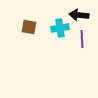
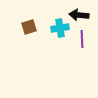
brown square: rotated 28 degrees counterclockwise
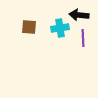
brown square: rotated 21 degrees clockwise
purple line: moved 1 px right, 1 px up
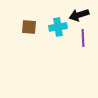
black arrow: rotated 24 degrees counterclockwise
cyan cross: moved 2 px left, 1 px up
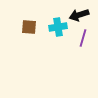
purple line: rotated 18 degrees clockwise
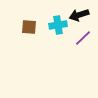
cyan cross: moved 2 px up
purple line: rotated 30 degrees clockwise
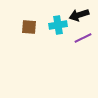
purple line: rotated 18 degrees clockwise
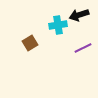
brown square: moved 1 px right, 16 px down; rotated 35 degrees counterclockwise
purple line: moved 10 px down
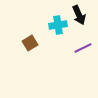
black arrow: rotated 96 degrees counterclockwise
